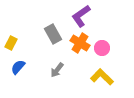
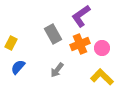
orange cross: moved 1 px down; rotated 36 degrees clockwise
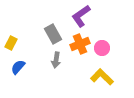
gray arrow: moved 1 px left, 10 px up; rotated 28 degrees counterclockwise
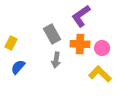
gray rectangle: moved 1 px left
orange cross: rotated 24 degrees clockwise
yellow L-shape: moved 2 px left, 3 px up
